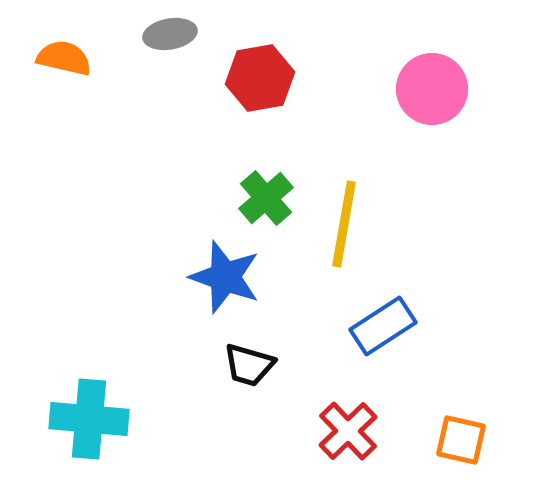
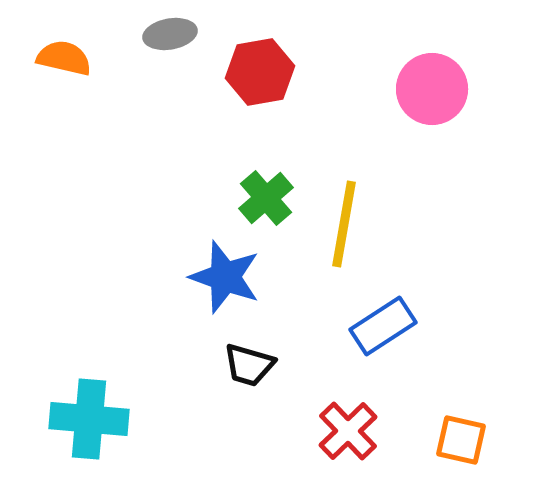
red hexagon: moved 6 px up
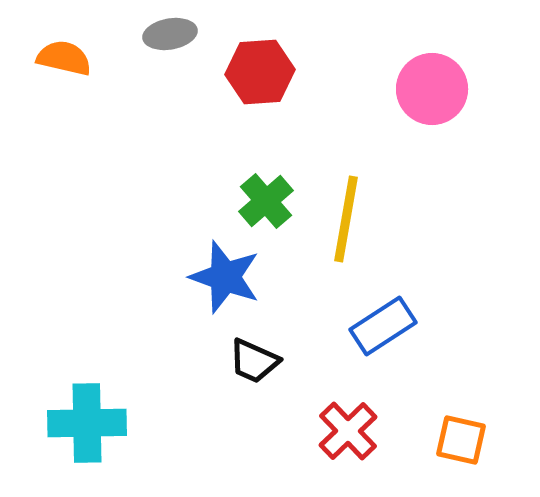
red hexagon: rotated 6 degrees clockwise
green cross: moved 3 px down
yellow line: moved 2 px right, 5 px up
black trapezoid: moved 5 px right, 4 px up; rotated 8 degrees clockwise
cyan cross: moved 2 px left, 4 px down; rotated 6 degrees counterclockwise
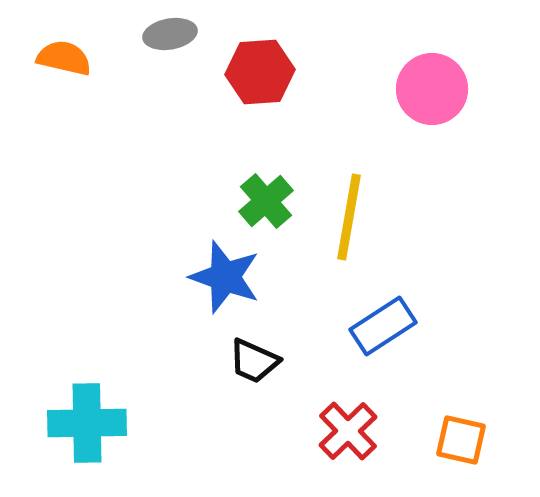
yellow line: moved 3 px right, 2 px up
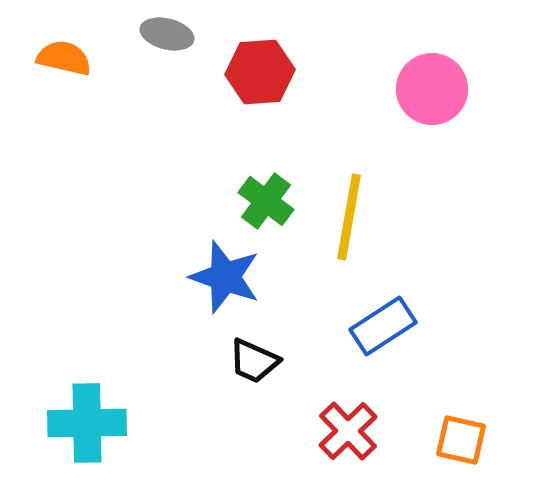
gray ellipse: moved 3 px left; rotated 24 degrees clockwise
green cross: rotated 12 degrees counterclockwise
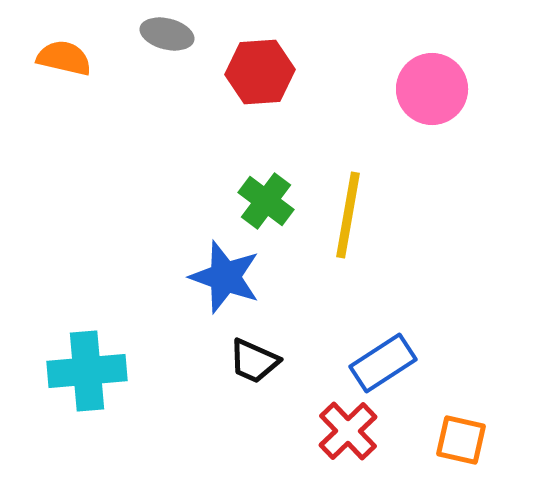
yellow line: moved 1 px left, 2 px up
blue rectangle: moved 37 px down
cyan cross: moved 52 px up; rotated 4 degrees counterclockwise
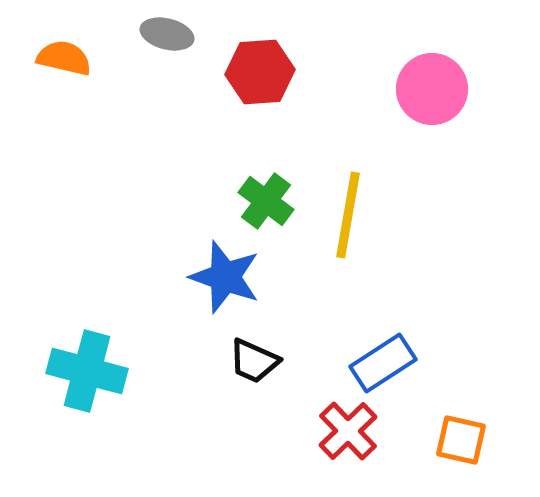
cyan cross: rotated 20 degrees clockwise
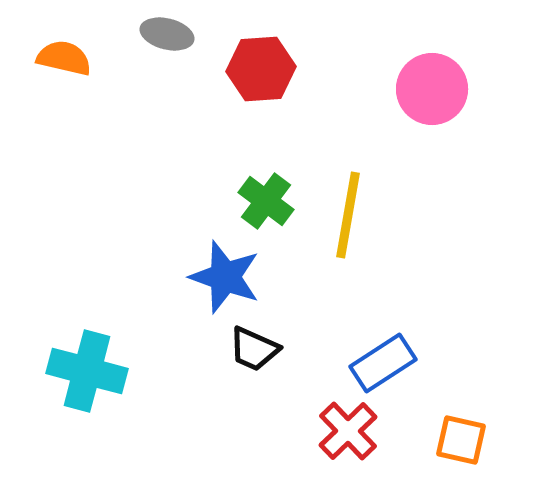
red hexagon: moved 1 px right, 3 px up
black trapezoid: moved 12 px up
